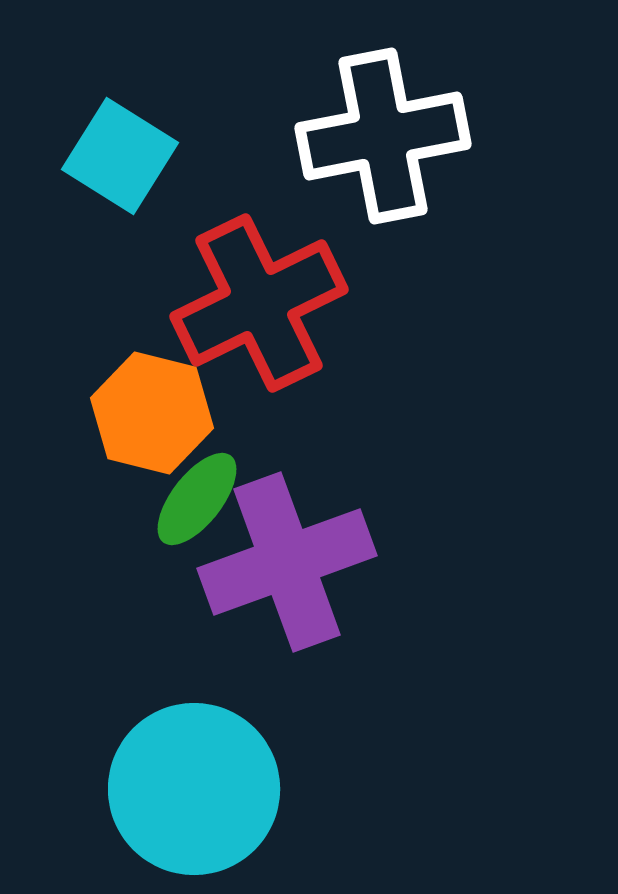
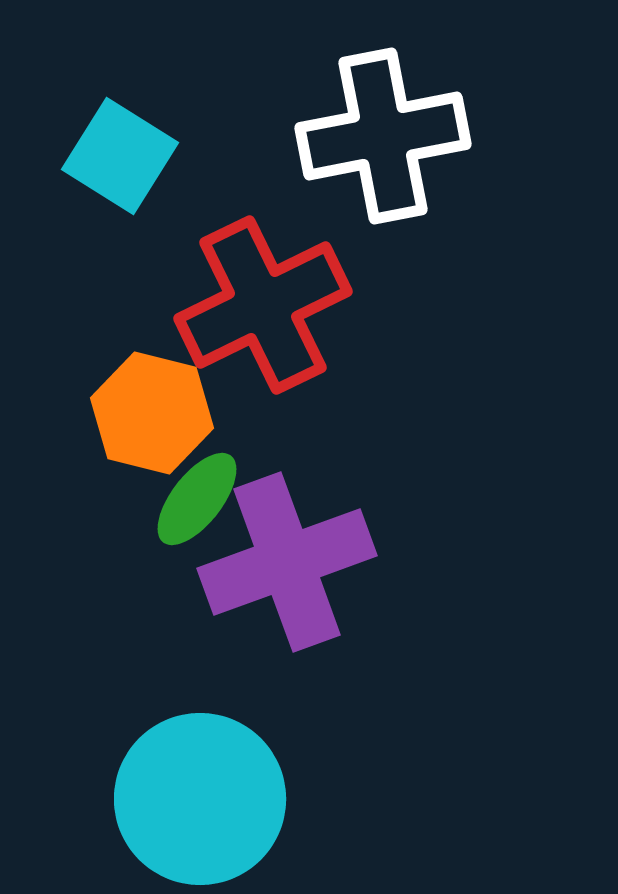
red cross: moved 4 px right, 2 px down
cyan circle: moved 6 px right, 10 px down
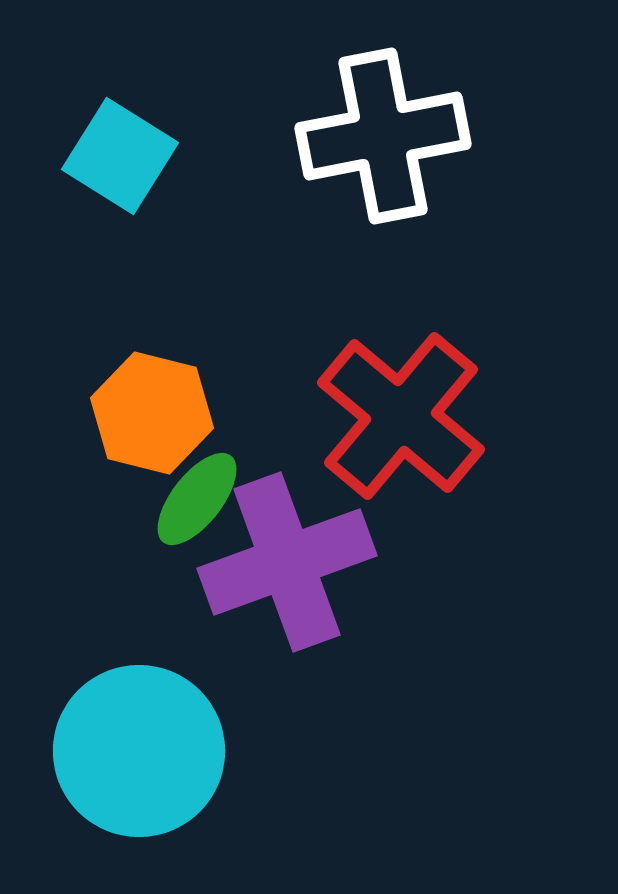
red cross: moved 138 px right, 111 px down; rotated 24 degrees counterclockwise
cyan circle: moved 61 px left, 48 px up
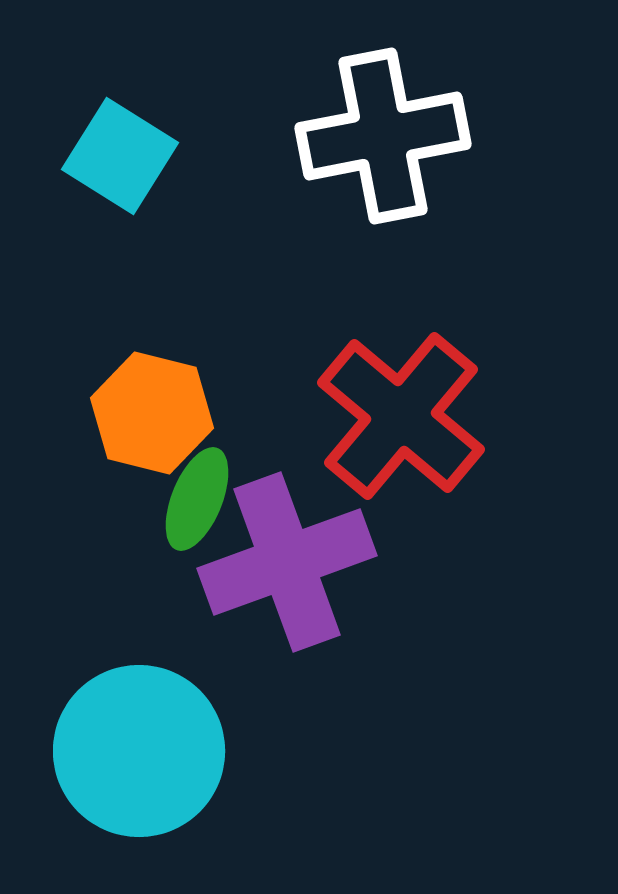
green ellipse: rotated 16 degrees counterclockwise
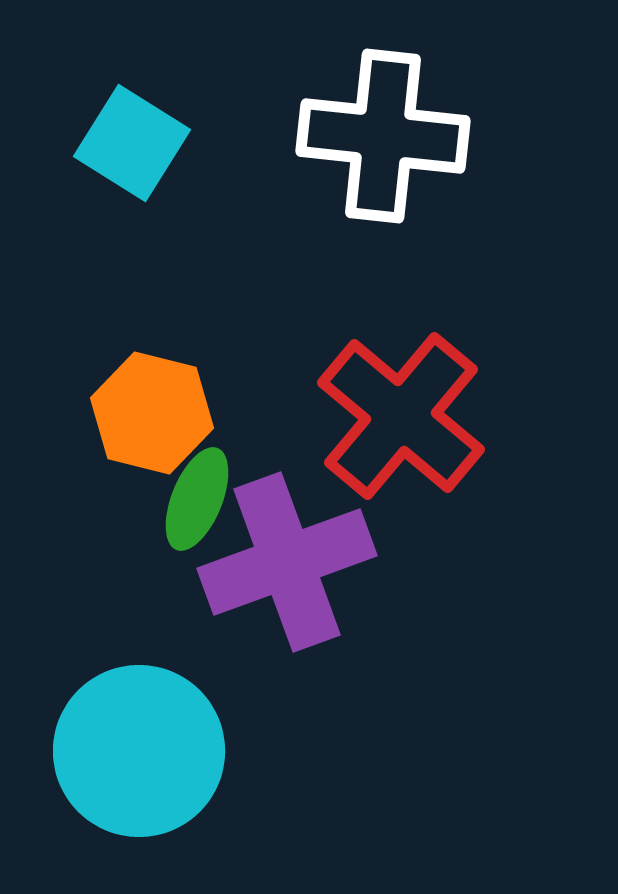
white cross: rotated 17 degrees clockwise
cyan square: moved 12 px right, 13 px up
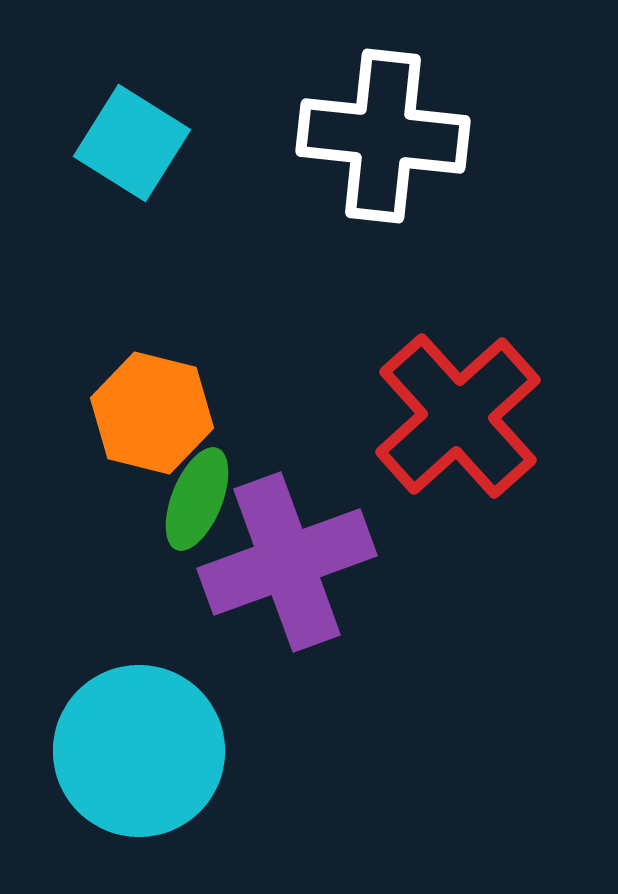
red cross: moved 57 px right; rotated 8 degrees clockwise
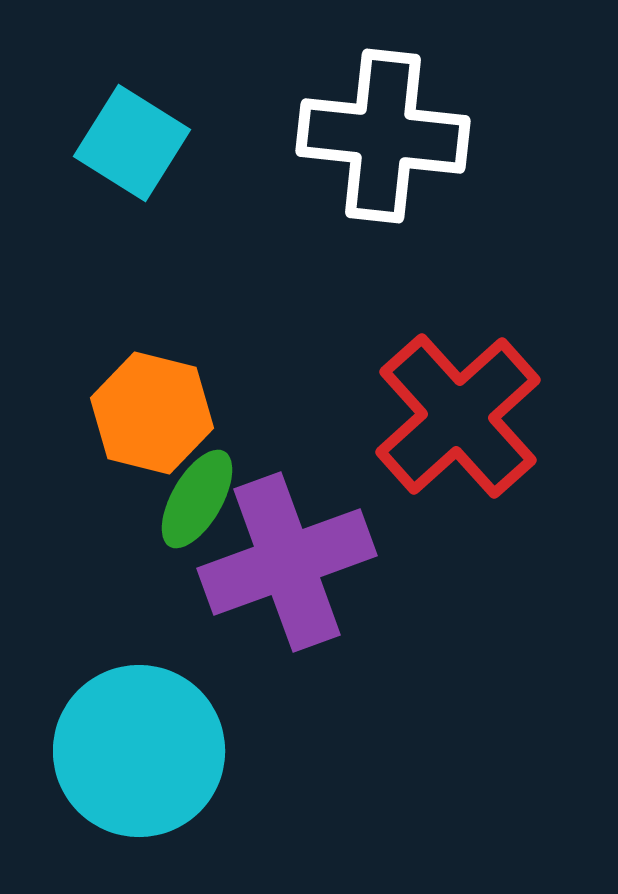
green ellipse: rotated 8 degrees clockwise
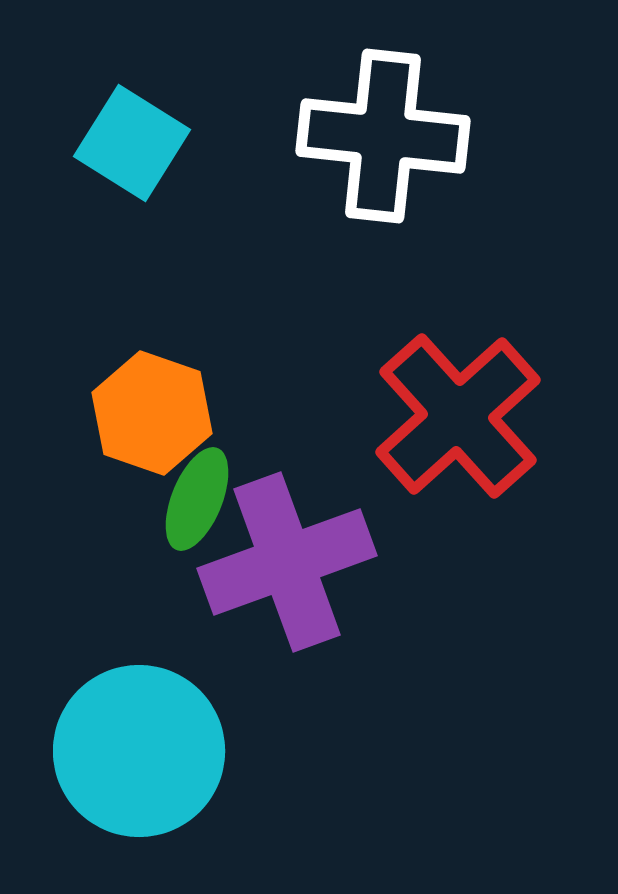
orange hexagon: rotated 5 degrees clockwise
green ellipse: rotated 8 degrees counterclockwise
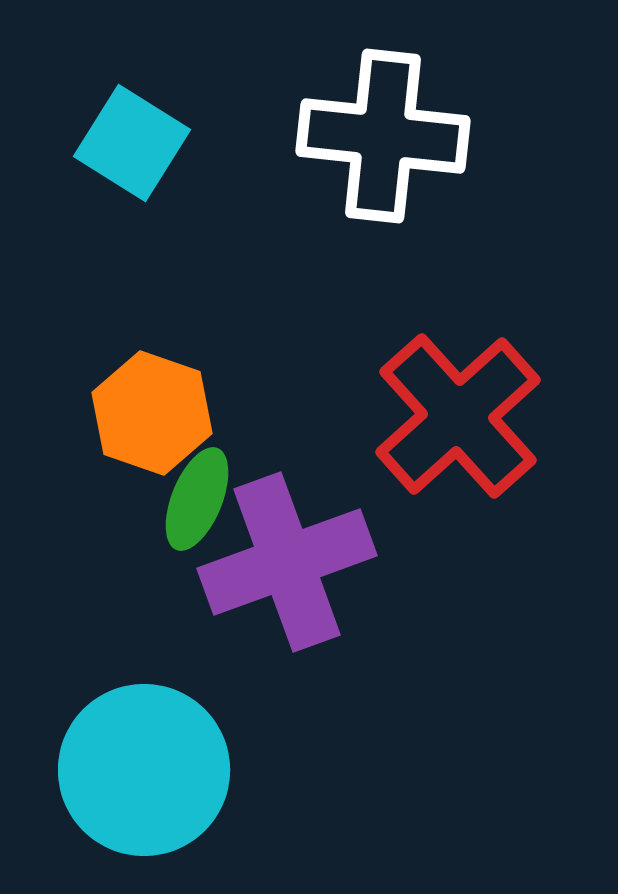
cyan circle: moved 5 px right, 19 px down
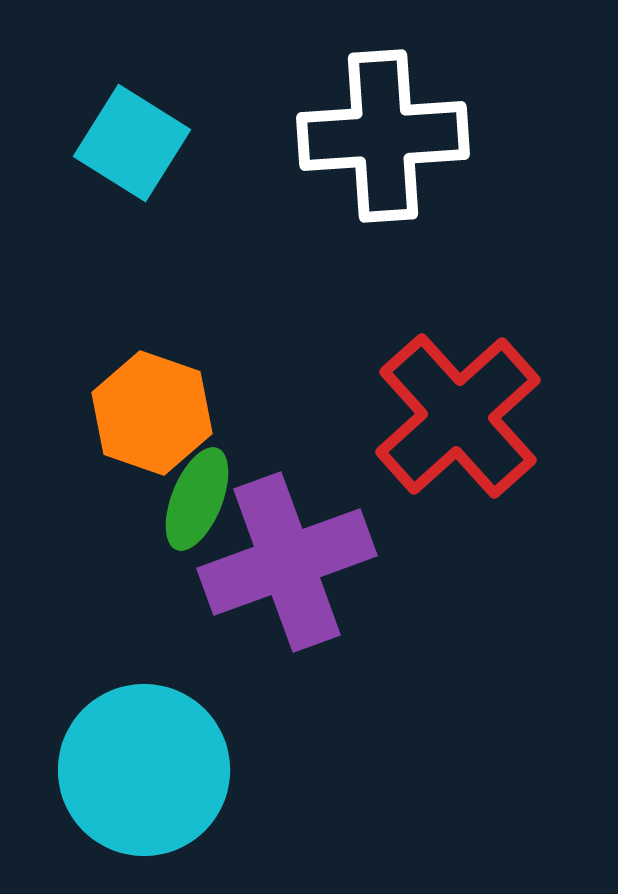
white cross: rotated 10 degrees counterclockwise
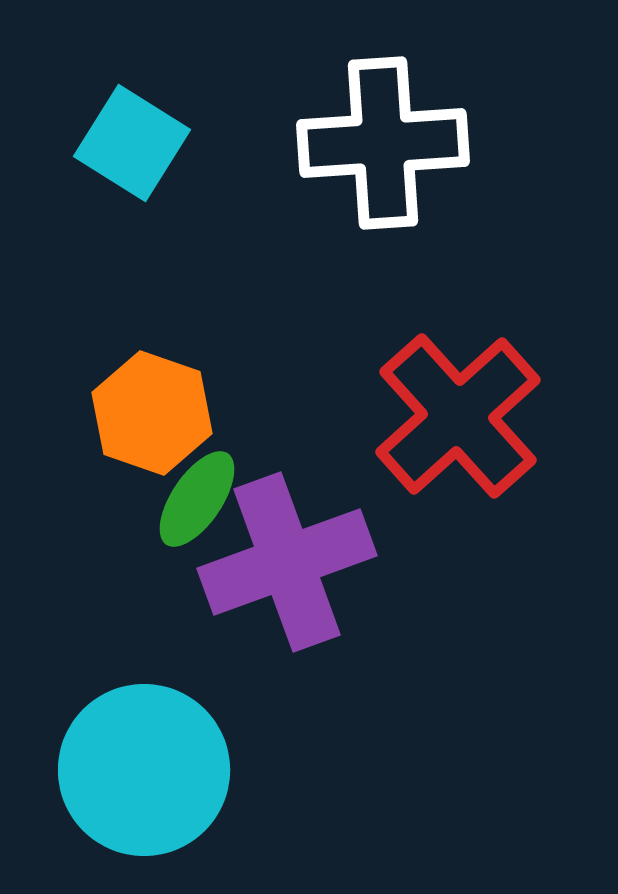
white cross: moved 7 px down
green ellipse: rotated 12 degrees clockwise
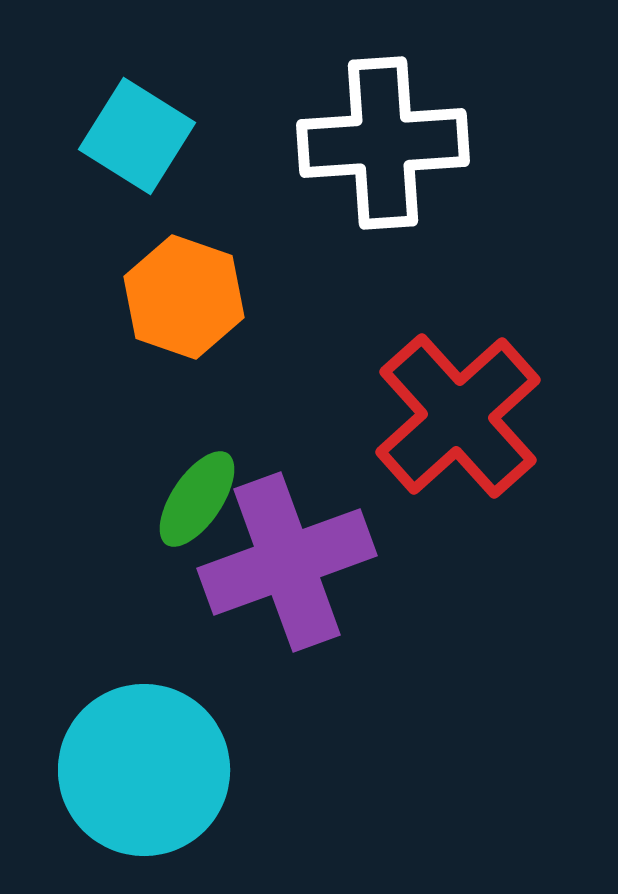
cyan square: moved 5 px right, 7 px up
orange hexagon: moved 32 px right, 116 px up
